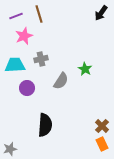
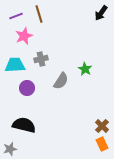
black semicircle: moved 21 px left; rotated 80 degrees counterclockwise
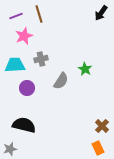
orange rectangle: moved 4 px left, 4 px down
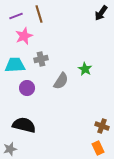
brown cross: rotated 24 degrees counterclockwise
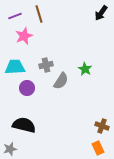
purple line: moved 1 px left
gray cross: moved 5 px right, 6 px down
cyan trapezoid: moved 2 px down
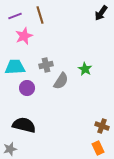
brown line: moved 1 px right, 1 px down
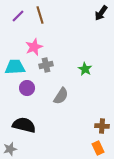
purple line: moved 3 px right; rotated 24 degrees counterclockwise
pink star: moved 10 px right, 11 px down
gray semicircle: moved 15 px down
brown cross: rotated 16 degrees counterclockwise
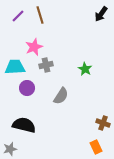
black arrow: moved 1 px down
brown cross: moved 1 px right, 3 px up; rotated 16 degrees clockwise
orange rectangle: moved 2 px left, 1 px up
